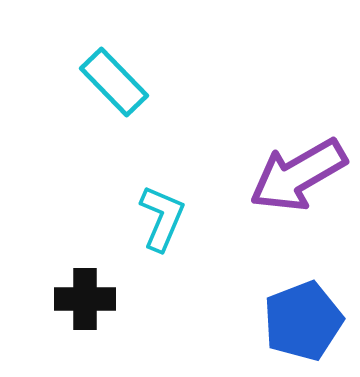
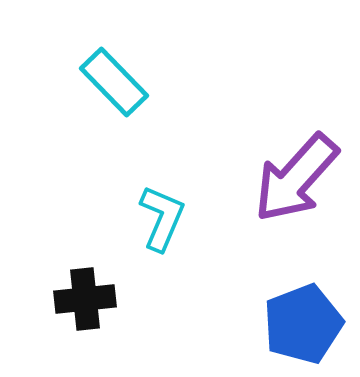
purple arrow: moved 2 px left, 3 px down; rotated 18 degrees counterclockwise
black cross: rotated 6 degrees counterclockwise
blue pentagon: moved 3 px down
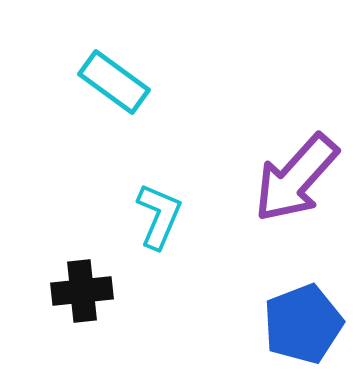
cyan rectangle: rotated 10 degrees counterclockwise
cyan L-shape: moved 3 px left, 2 px up
black cross: moved 3 px left, 8 px up
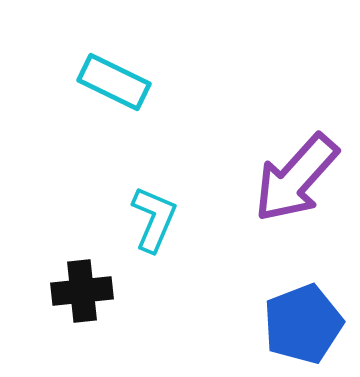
cyan rectangle: rotated 10 degrees counterclockwise
cyan L-shape: moved 5 px left, 3 px down
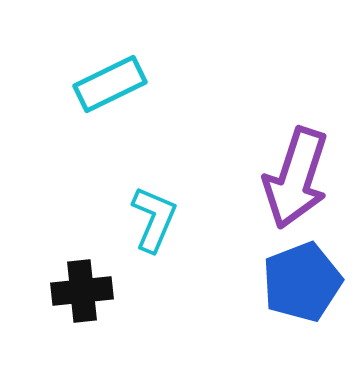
cyan rectangle: moved 4 px left, 2 px down; rotated 52 degrees counterclockwise
purple arrow: rotated 24 degrees counterclockwise
blue pentagon: moved 1 px left, 42 px up
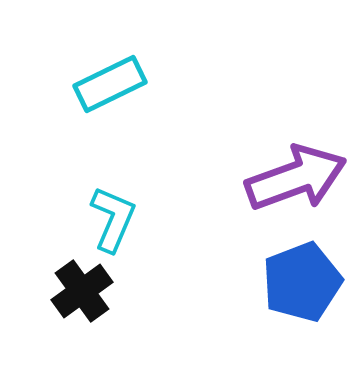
purple arrow: rotated 128 degrees counterclockwise
cyan L-shape: moved 41 px left
black cross: rotated 30 degrees counterclockwise
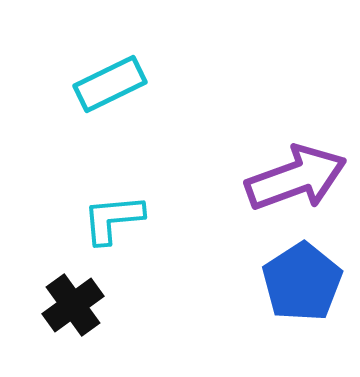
cyan L-shape: rotated 118 degrees counterclockwise
blue pentagon: rotated 12 degrees counterclockwise
black cross: moved 9 px left, 14 px down
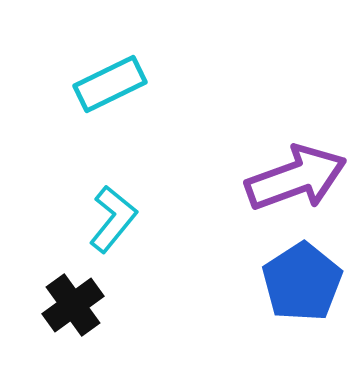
cyan L-shape: rotated 134 degrees clockwise
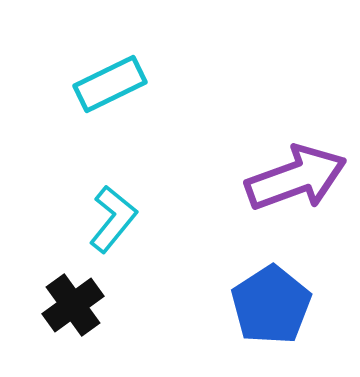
blue pentagon: moved 31 px left, 23 px down
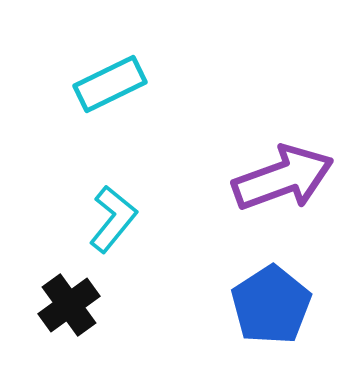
purple arrow: moved 13 px left
black cross: moved 4 px left
